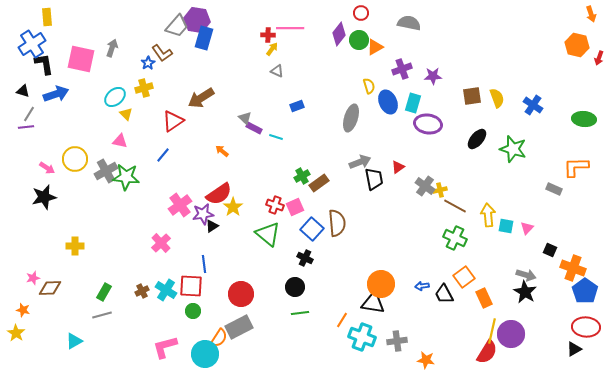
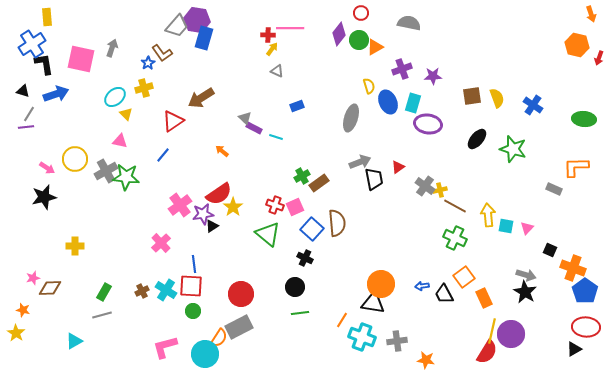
blue line at (204, 264): moved 10 px left
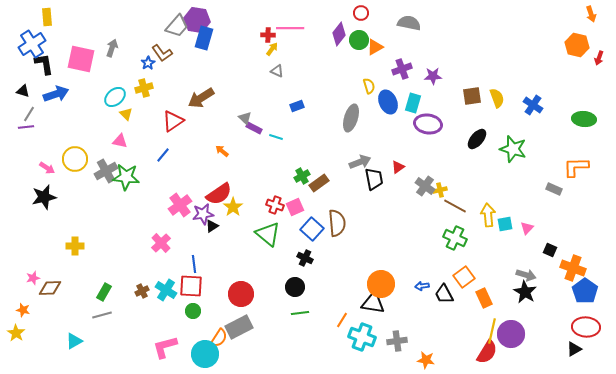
cyan square at (506, 226): moved 1 px left, 2 px up; rotated 21 degrees counterclockwise
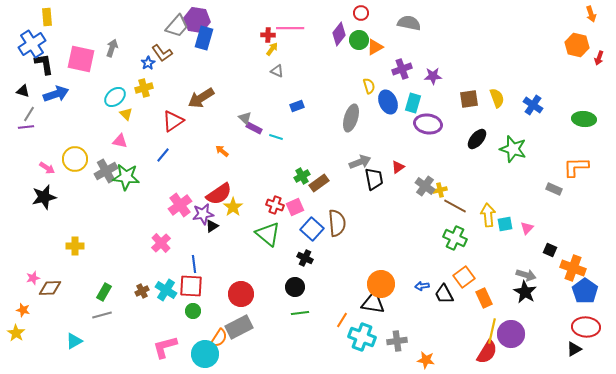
brown square at (472, 96): moved 3 px left, 3 px down
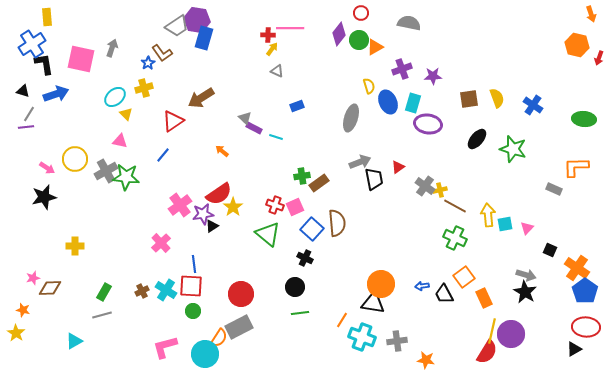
gray trapezoid at (177, 26): rotated 15 degrees clockwise
green cross at (302, 176): rotated 21 degrees clockwise
orange cross at (573, 268): moved 4 px right; rotated 15 degrees clockwise
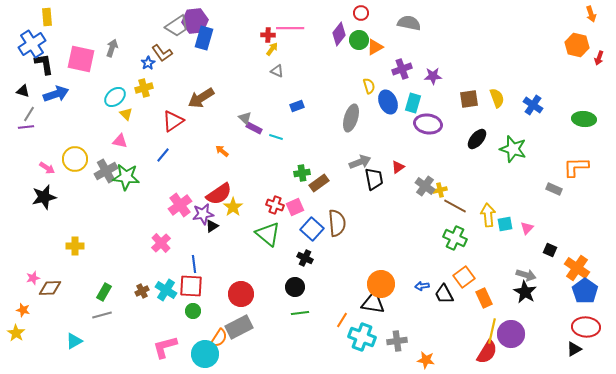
purple hexagon at (197, 20): moved 2 px left, 1 px down; rotated 15 degrees counterclockwise
green cross at (302, 176): moved 3 px up
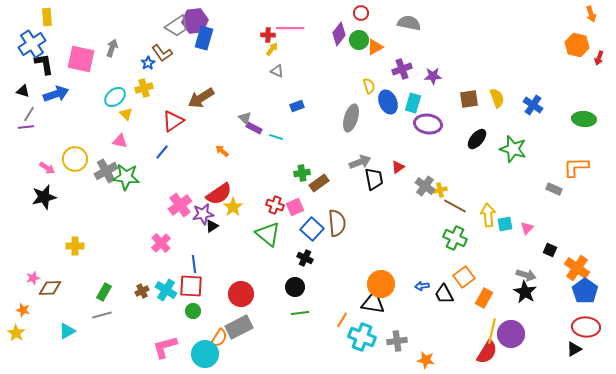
blue line at (163, 155): moved 1 px left, 3 px up
orange rectangle at (484, 298): rotated 54 degrees clockwise
cyan triangle at (74, 341): moved 7 px left, 10 px up
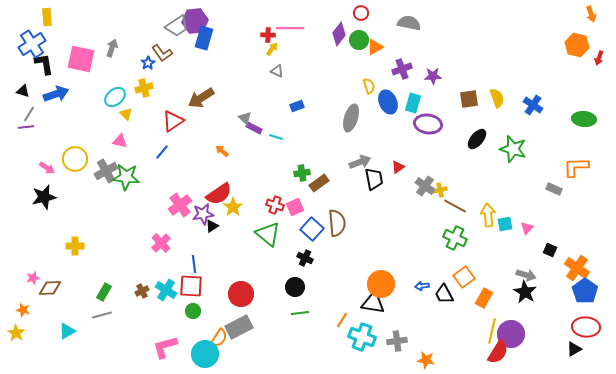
red semicircle at (487, 352): moved 11 px right
